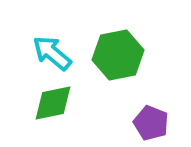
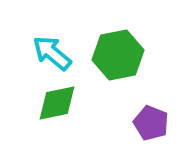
green diamond: moved 4 px right
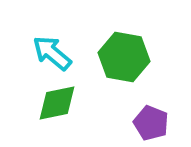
green hexagon: moved 6 px right, 2 px down; rotated 21 degrees clockwise
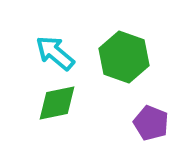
cyan arrow: moved 3 px right
green hexagon: rotated 9 degrees clockwise
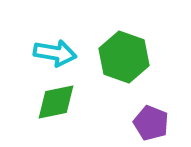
cyan arrow: rotated 150 degrees clockwise
green diamond: moved 1 px left, 1 px up
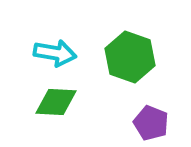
green hexagon: moved 6 px right
green diamond: rotated 15 degrees clockwise
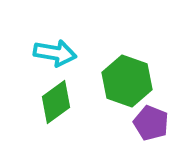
green hexagon: moved 3 px left, 24 px down
green diamond: rotated 39 degrees counterclockwise
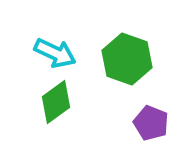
cyan arrow: rotated 15 degrees clockwise
green hexagon: moved 22 px up
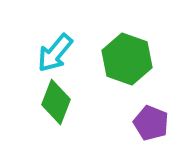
cyan arrow: rotated 105 degrees clockwise
green diamond: rotated 33 degrees counterclockwise
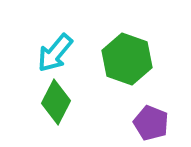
green diamond: rotated 6 degrees clockwise
